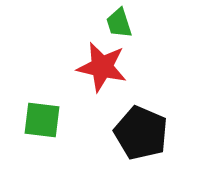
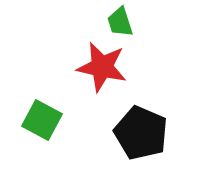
green trapezoid: moved 1 px right, 1 px up
green square: rotated 21 degrees clockwise
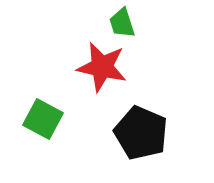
green trapezoid: moved 2 px right, 1 px down
green square: moved 1 px right, 1 px up
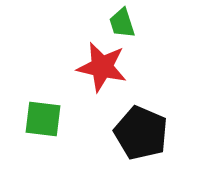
green square: rotated 21 degrees counterclockwise
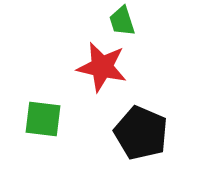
green trapezoid: moved 2 px up
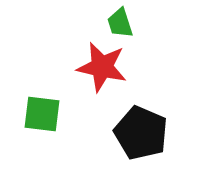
green trapezoid: moved 2 px left, 2 px down
green square: moved 1 px left, 5 px up
